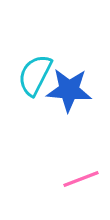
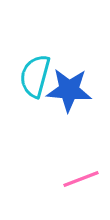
cyan semicircle: moved 1 px down; rotated 12 degrees counterclockwise
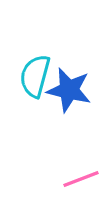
blue star: rotated 9 degrees clockwise
